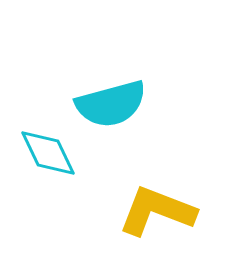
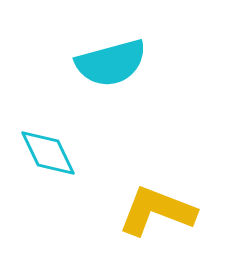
cyan semicircle: moved 41 px up
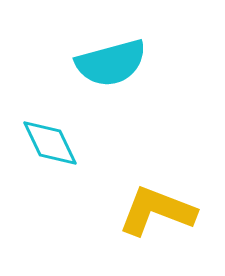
cyan diamond: moved 2 px right, 10 px up
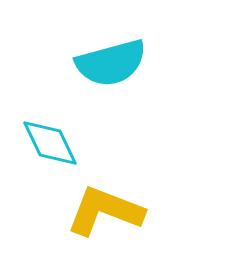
yellow L-shape: moved 52 px left
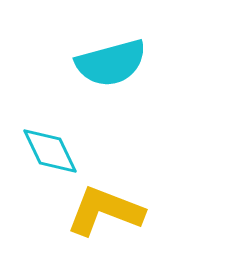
cyan diamond: moved 8 px down
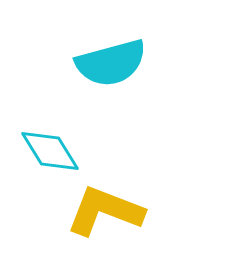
cyan diamond: rotated 6 degrees counterclockwise
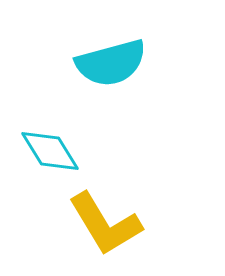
yellow L-shape: moved 13 px down; rotated 142 degrees counterclockwise
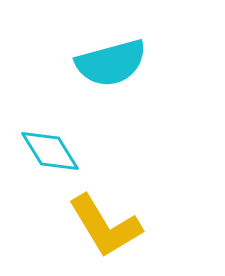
yellow L-shape: moved 2 px down
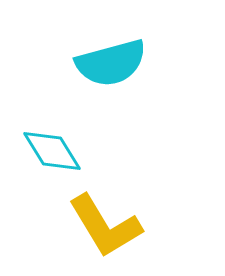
cyan diamond: moved 2 px right
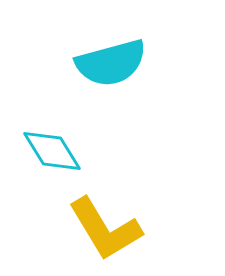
yellow L-shape: moved 3 px down
